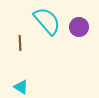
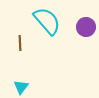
purple circle: moved 7 px right
cyan triangle: rotated 35 degrees clockwise
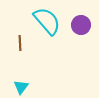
purple circle: moved 5 px left, 2 px up
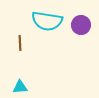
cyan semicircle: rotated 140 degrees clockwise
cyan triangle: moved 1 px left; rotated 49 degrees clockwise
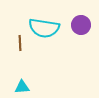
cyan semicircle: moved 3 px left, 7 px down
cyan triangle: moved 2 px right
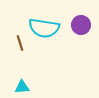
brown line: rotated 14 degrees counterclockwise
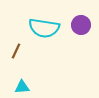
brown line: moved 4 px left, 8 px down; rotated 42 degrees clockwise
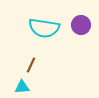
brown line: moved 15 px right, 14 px down
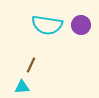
cyan semicircle: moved 3 px right, 3 px up
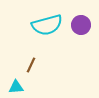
cyan semicircle: rotated 24 degrees counterclockwise
cyan triangle: moved 6 px left
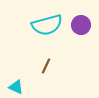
brown line: moved 15 px right, 1 px down
cyan triangle: rotated 28 degrees clockwise
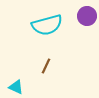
purple circle: moved 6 px right, 9 px up
